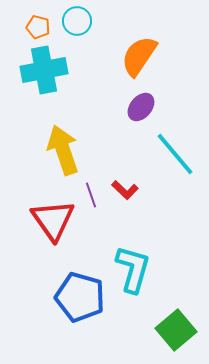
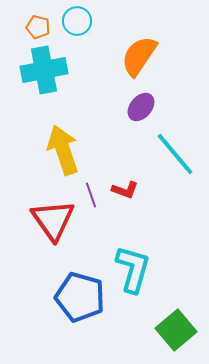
red L-shape: rotated 24 degrees counterclockwise
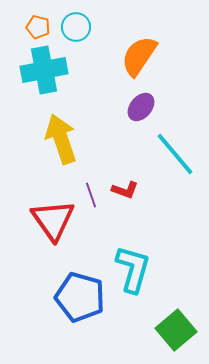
cyan circle: moved 1 px left, 6 px down
yellow arrow: moved 2 px left, 11 px up
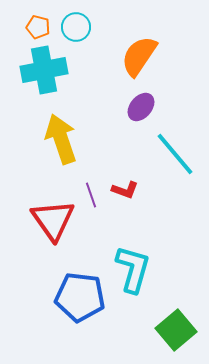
blue pentagon: rotated 9 degrees counterclockwise
